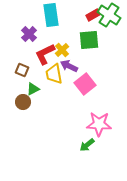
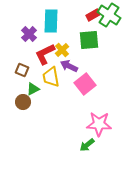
cyan rectangle: moved 6 px down; rotated 10 degrees clockwise
yellow trapezoid: moved 3 px left, 3 px down
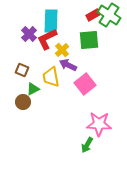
red L-shape: moved 2 px right, 15 px up
purple arrow: moved 1 px left, 1 px up
green arrow: rotated 21 degrees counterclockwise
